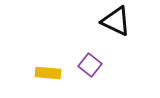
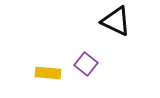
purple square: moved 4 px left, 1 px up
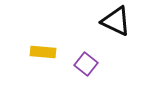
yellow rectangle: moved 5 px left, 21 px up
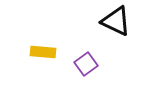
purple square: rotated 15 degrees clockwise
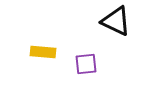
purple square: rotated 30 degrees clockwise
